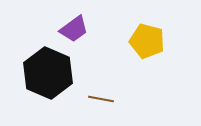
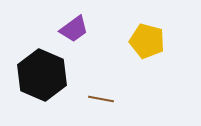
black hexagon: moved 6 px left, 2 px down
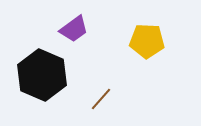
yellow pentagon: rotated 12 degrees counterclockwise
brown line: rotated 60 degrees counterclockwise
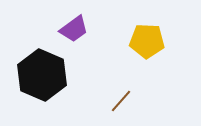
brown line: moved 20 px right, 2 px down
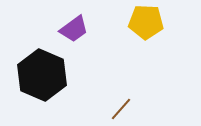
yellow pentagon: moved 1 px left, 19 px up
brown line: moved 8 px down
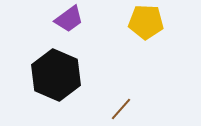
purple trapezoid: moved 5 px left, 10 px up
black hexagon: moved 14 px right
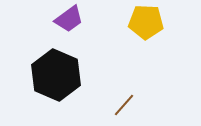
brown line: moved 3 px right, 4 px up
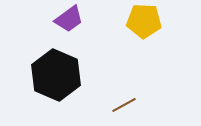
yellow pentagon: moved 2 px left, 1 px up
brown line: rotated 20 degrees clockwise
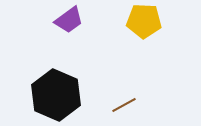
purple trapezoid: moved 1 px down
black hexagon: moved 20 px down
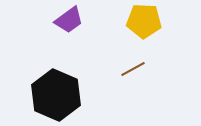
brown line: moved 9 px right, 36 px up
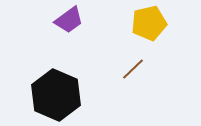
yellow pentagon: moved 5 px right, 2 px down; rotated 16 degrees counterclockwise
brown line: rotated 15 degrees counterclockwise
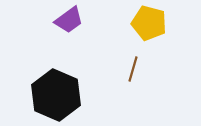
yellow pentagon: rotated 28 degrees clockwise
brown line: rotated 30 degrees counterclockwise
